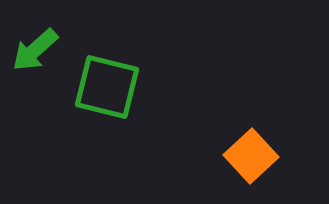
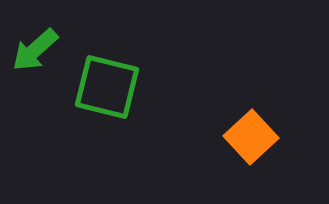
orange square: moved 19 px up
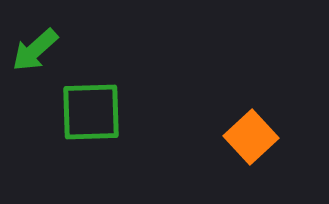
green square: moved 16 px left, 25 px down; rotated 16 degrees counterclockwise
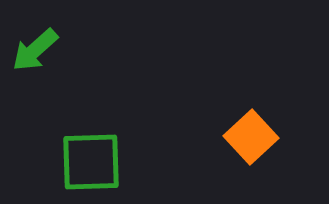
green square: moved 50 px down
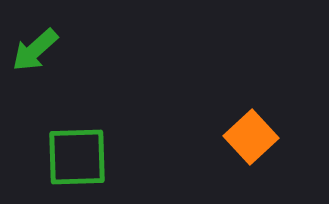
green square: moved 14 px left, 5 px up
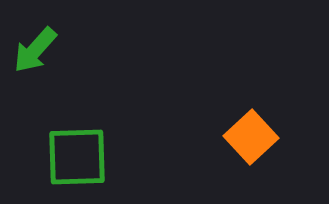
green arrow: rotated 6 degrees counterclockwise
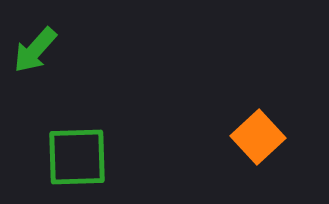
orange square: moved 7 px right
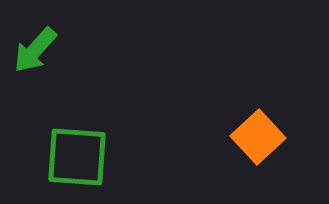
green square: rotated 6 degrees clockwise
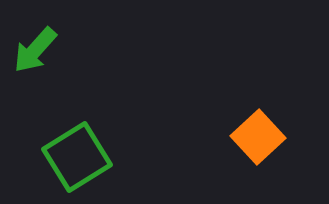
green square: rotated 36 degrees counterclockwise
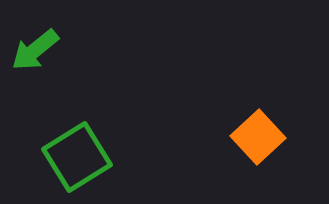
green arrow: rotated 9 degrees clockwise
